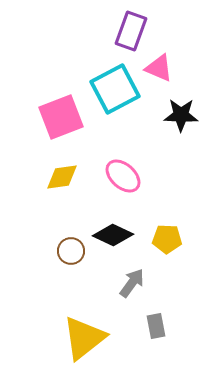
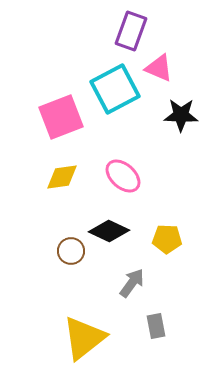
black diamond: moved 4 px left, 4 px up
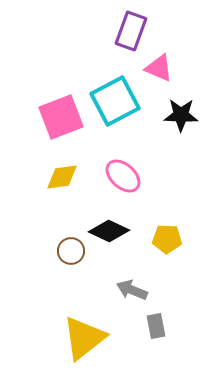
cyan square: moved 12 px down
gray arrow: moved 7 px down; rotated 104 degrees counterclockwise
